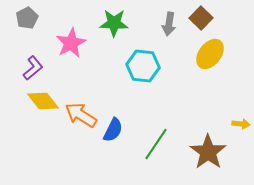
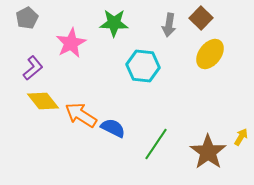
gray arrow: moved 1 px down
yellow arrow: moved 13 px down; rotated 66 degrees counterclockwise
blue semicircle: moved 2 px up; rotated 90 degrees counterclockwise
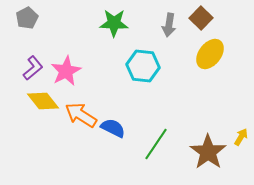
pink star: moved 5 px left, 28 px down
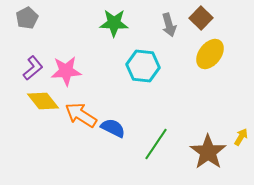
gray arrow: rotated 25 degrees counterclockwise
pink star: rotated 24 degrees clockwise
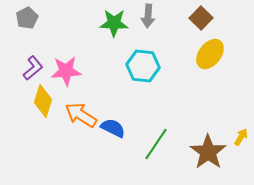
gray arrow: moved 21 px left, 9 px up; rotated 20 degrees clockwise
yellow diamond: rotated 56 degrees clockwise
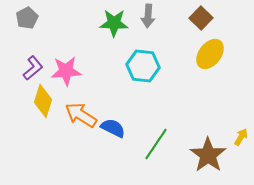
brown star: moved 3 px down
